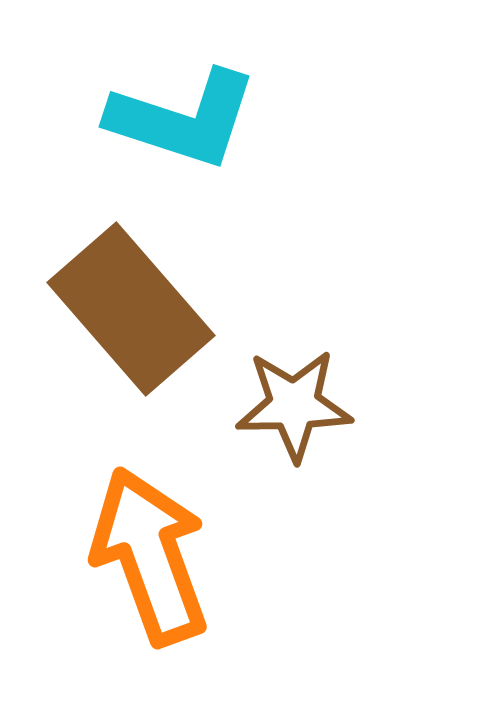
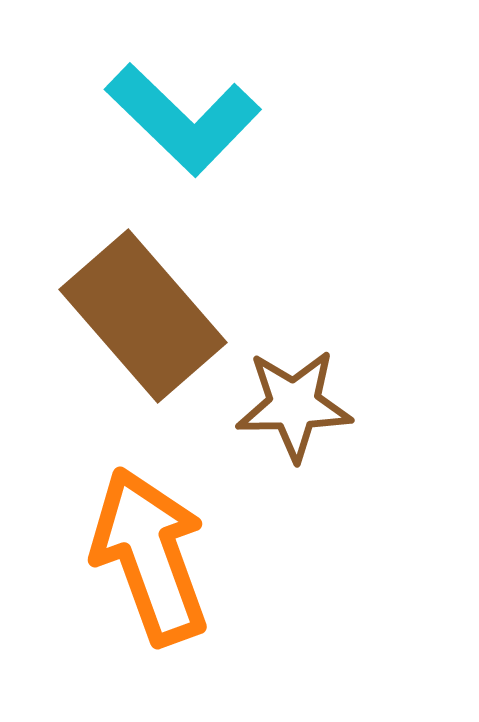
cyan L-shape: rotated 26 degrees clockwise
brown rectangle: moved 12 px right, 7 px down
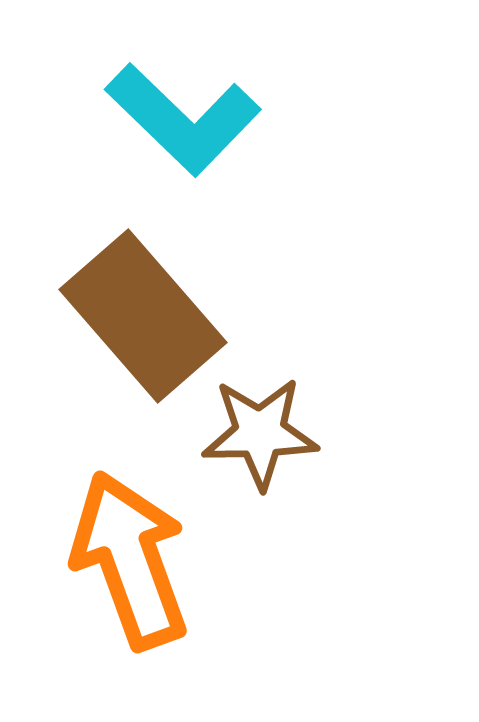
brown star: moved 34 px left, 28 px down
orange arrow: moved 20 px left, 4 px down
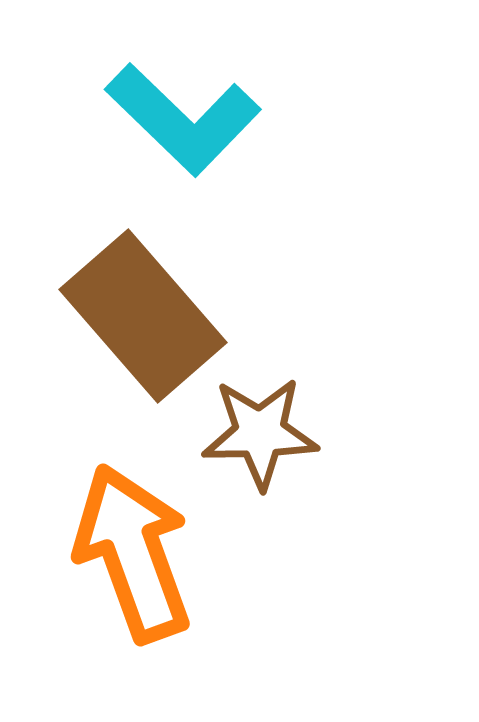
orange arrow: moved 3 px right, 7 px up
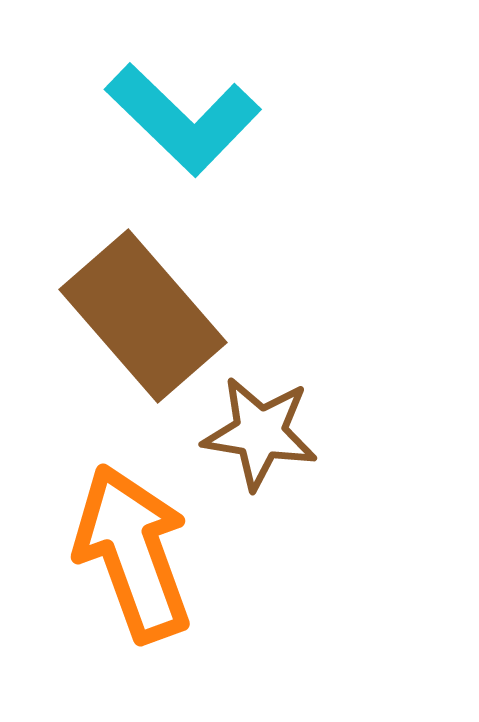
brown star: rotated 10 degrees clockwise
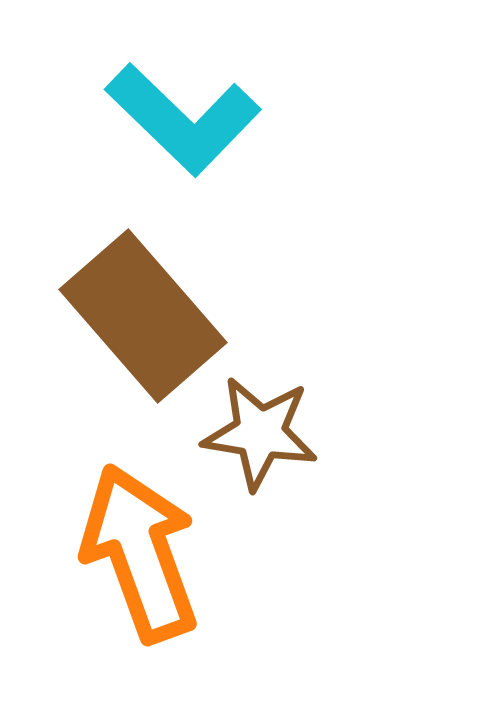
orange arrow: moved 7 px right
